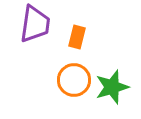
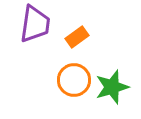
orange rectangle: rotated 40 degrees clockwise
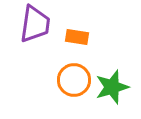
orange rectangle: rotated 45 degrees clockwise
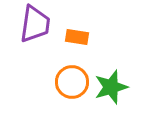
orange circle: moved 2 px left, 2 px down
green star: moved 1 px left
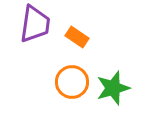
orange rectangle: rotated 25 degrees clockwise
green star: moved 2 px right, 1 px down
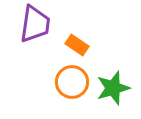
orange rectangle: moved 8 px down
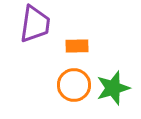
orange rectangle: moved 1 px down; rotated 35 degrees counterclockwise
orange circle: moved 2 px right, 3 px down
